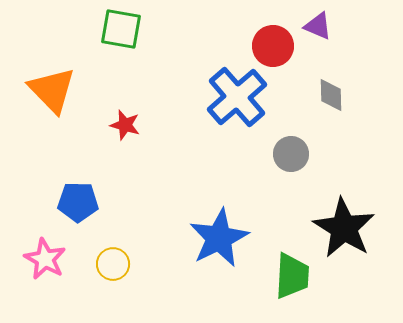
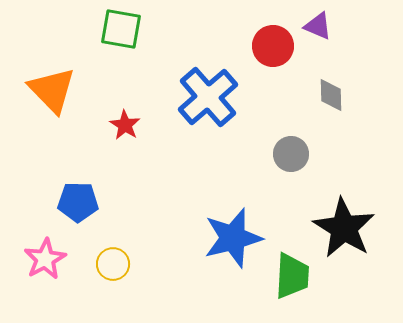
blue cross: moved 29 px left
red star: rotated 16 degrees clockwise
blue star: moved 14 px right; rotated 12 degrees clockwise
pink star: rotated 15 degrees clockwise
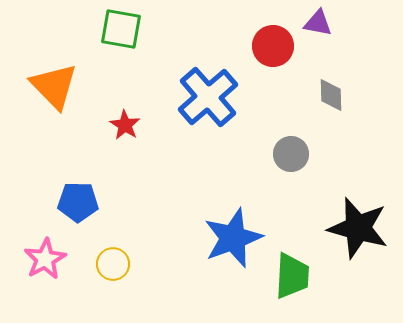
purple triangle: moved 3 px up; rotated 12 degrees counterclockwise
orange triangle: moved 2 px right, 4 px up
black star: moved 14 px right; rotated 16 degrees counterclockwise
blue star: rotated 6 degrees counterclockwise
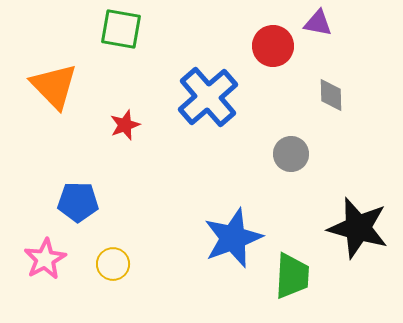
red star: rotated 20 degrees clockwise
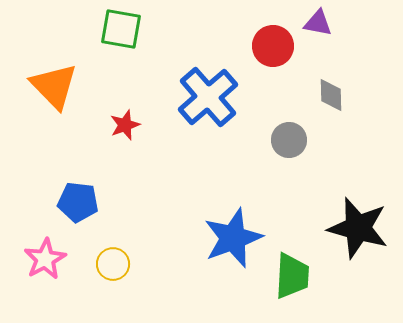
gray circle: moved 2 px left, 14 px up
blue pentagon: rotated 6 degrees clockwise
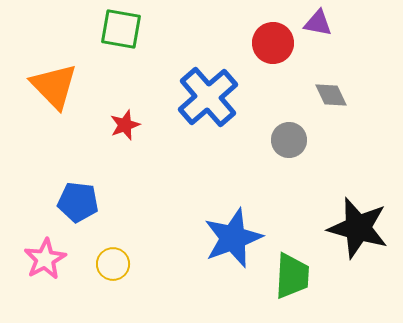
red circle: moved 3 px up
gray diamond: rotated 24 degrees counterclockwise
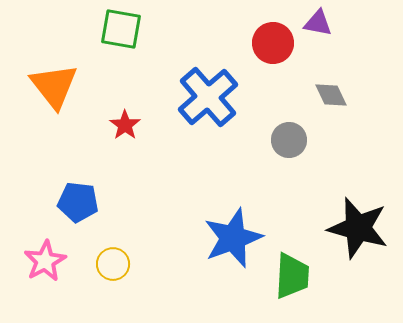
orange triangle: rotated 6 degrees clockwise
red star: rotated 16 degrees counterclockwise
pink star: moved 2 px down
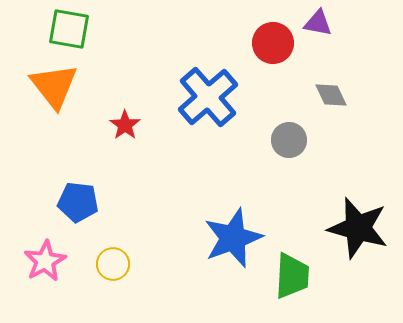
green square: moved 52 px left
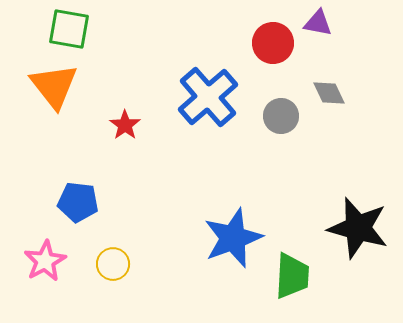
gray diamond: moved 2 px left, 2 px up
gray circle: moved 8 px left, 24 px up
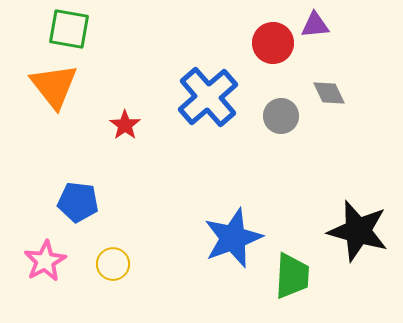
purple triangle: moved 3 px left, 2 px down; rotated 16 degrees counterclockwise
black star: moved 3 px down
